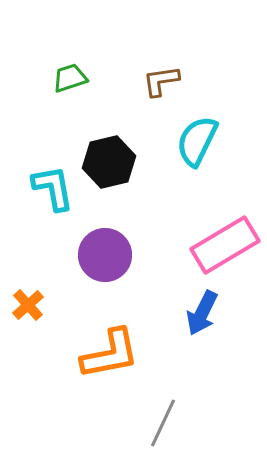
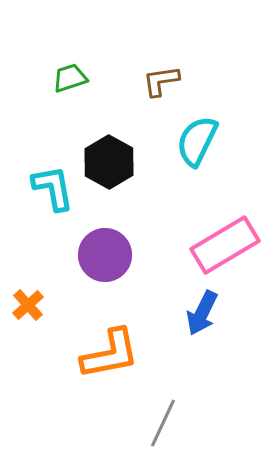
black hexagon: rotated 18 degrees counterclockwise
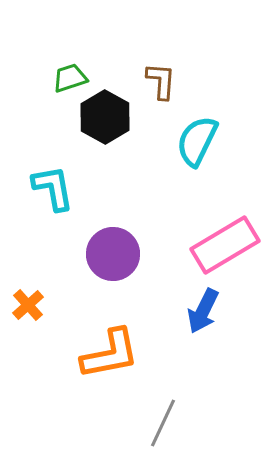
brown L-shape: rotated 102 degrees clockwise
black hexagon: moved 4 px left, 45 px up
purple circle: moved 8 px right, 1 px up
blue arrow: moved 1 px right, 2 px up
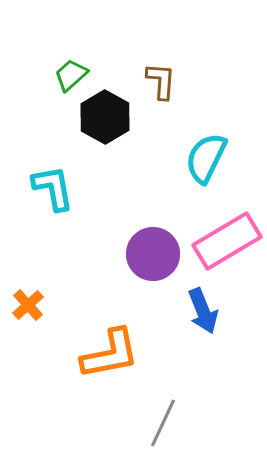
green trapezoid: moved 1 px right, 3 px up; rotated 24 degrees counterclockwise
cyan semicircle: moved 9 px right, 17 px down
pink rectangle: moved 2 px right, 4 px up
purple circle: moved 40 px right
blue arrow: rotated 48 degrees counterclockwise
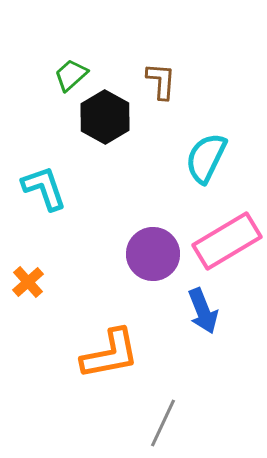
cyan L-shape: moved 9 px left; rotated 9 degrees counterclockwise
orange cross: moved 23 px up
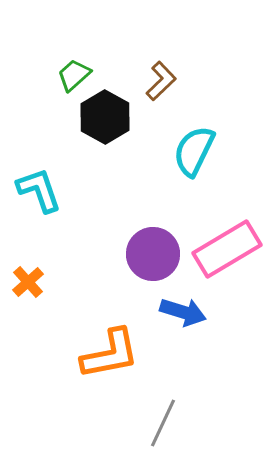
green trapezoid: moved 3 px right
brown L-shape: rotated 42 degrees clockwise
cyan semicircle: moved 12 px left, 7 px up
cyan L-shape: moved 5 px left, 2 px down
pink rectangle: moved 8 px down
blue arrow: moved 20 px left, 1 px down; rotated 51 degrees counterclockwise
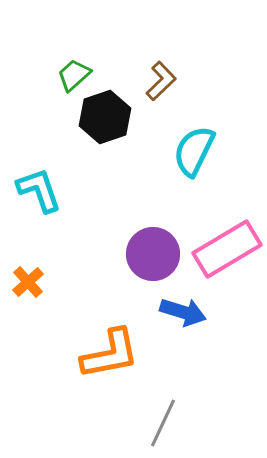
black hexagon: rotated 12 degrees clockwise
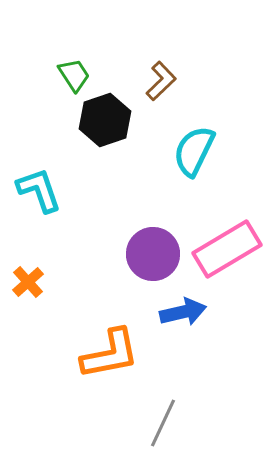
green trapezoid: rotated 99 degrees clockwise
black hexagon: moved 3 px down
blue arrow: rotated 30 degrees counterclockwise
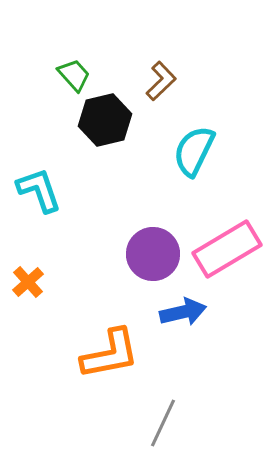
green trapezoid: rotated 9 degrees counterclockwise
black hexagon: rotated 6 degrees clockwise
